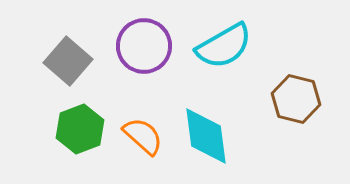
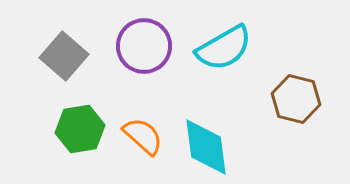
cyan semicircle: moved 2 px down
gray square: moved 4 px left, 5 px up
green hexagon: rotated 12 degrees clockwise
cyan diamond: moved 11 px down
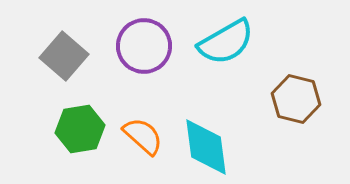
cyan semicircle: moved 2 px right, 6 px up
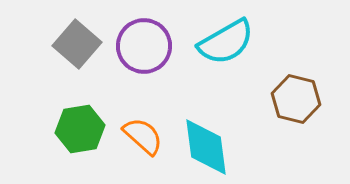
gray square: moved 13 px right, 12 px up
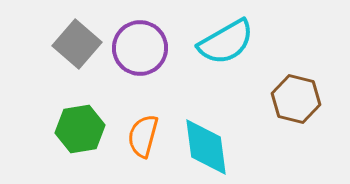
purple circle: moved 4 px left, 2 px down
orange semicircle: rotated 117 degrees counterclockwise
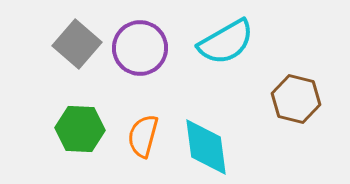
green hexagon: rotated 12 degrees clockwise
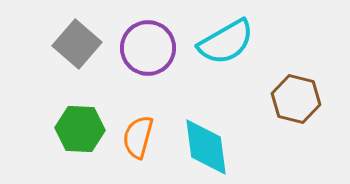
purple circle: moved 8 px right
orange semicircle: moved 5 px left, 1 px down
